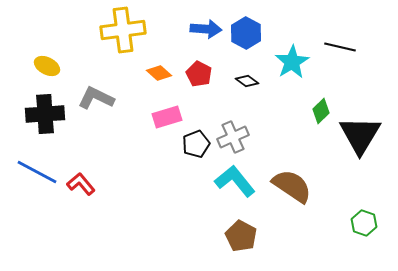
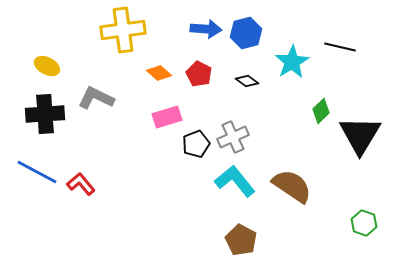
blue hexagon: rotated 16 degrees clockwise
brown pentagon: moved 4 px down
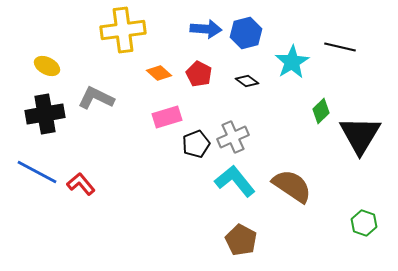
black cross: rotated 6 degrees counterclockwise
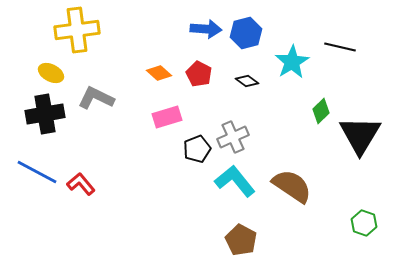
yellow cross: moved 46 px left
yellow ellipse: moved 4 px right, 7 px down
black pentagon: moved 1 px right, 5 px down
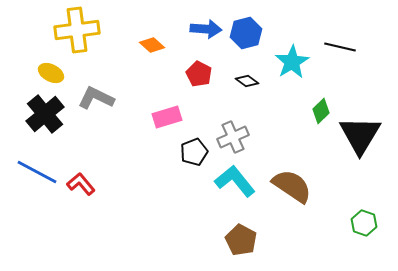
orange diamond: moved 7 px left, 28 px up
black cross: rotated 30 degrees counterclockwise
black pentagon: moved 3 px left, 3 px down
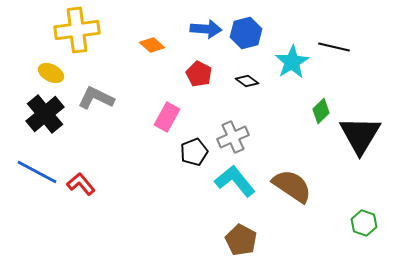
black line: moved 6 px left
pink rectangle: rotated 44 degrees counterclockwise
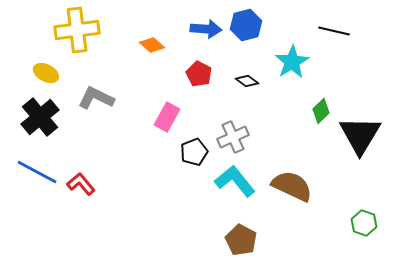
blue hexagon: moved 8 px up
black line: moved 16 px up
yellow ellipse: moved 5 px left
black cross: moved 5 px left, 3 px down
brown semicircle: rotated 9 degrees counterclockwise
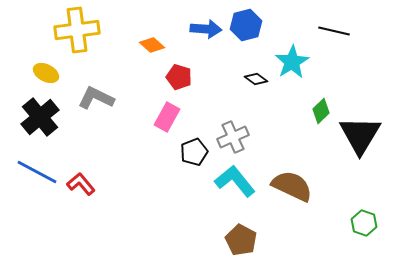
red pentagon: moved 20 px left, 3 px down; rotated 10 degrees counterclockwise
black diamond: moved 9 px right, 2 px up
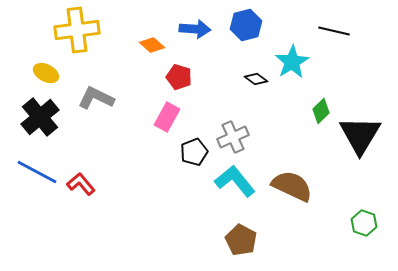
blue arrow: moved 11 px left
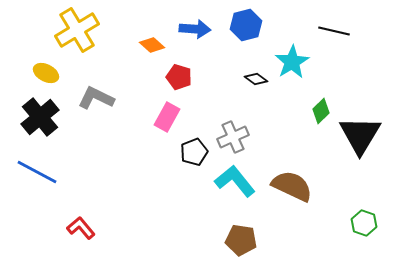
yellow cross: rotated 24 degrees counterclockwise
red L-shape: moved 44 px down
brown pentagon: rotated 20 degrees counterclockwise
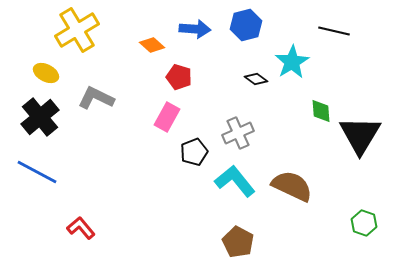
green diamond: rotated 50 degrees counterclockwise
gray cross: moved 5 px right, 4 px up
brown pentagon: moved 3 px left, 2 px down; rotated 20 degrees clockwise
